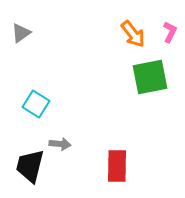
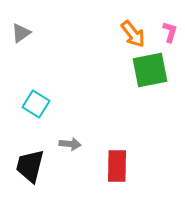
pink L-shape: rotated 10 degrees counterclockwise
green square: moved 7 px up
gray arrow: moved 10 px right
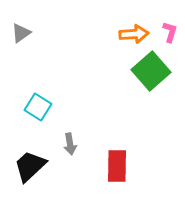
orange arrow: moved 1 px right; rotated 56 degrees counterclockwise
green square: moved 1 px right, 1 px down; rotated 30 degrees counterclockwise
cyan square: moved 2 px right, 3 px down
gray arrow: rotated 75 degrees clockwise
black trapezoid: rotated 33 degrees clockwise
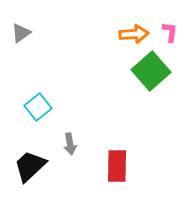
pink L-shape: rotated 10 degrees counterclockwise
cyan square: rotated 20 degrees clockwise
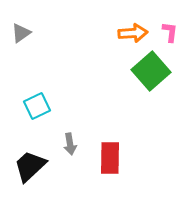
orange arrow: moved 1 px left, 1 px up
cyan square: moved 1 px left, 1 px up; rotated 12 degrees clockwise
red rectangle: moved 7 px left, 8 px up
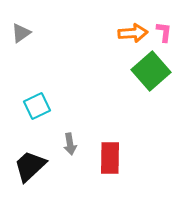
pink L-shape: moved 6 px left
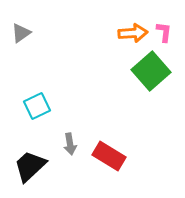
red rectangle: moved 1 px left, 2 px up; rotated 60 degrees counterclockwise
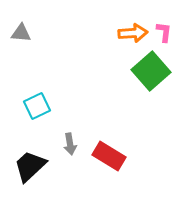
gray triangle: rotated 40 degrees clockwise
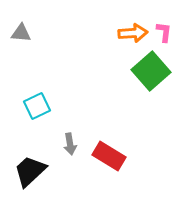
black trapezoid: moved 5 px down
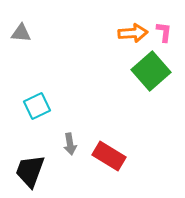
black trapezoid: rotated 27 degrees counterclockwise
